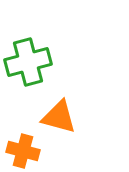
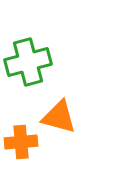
orange cross: moved 2 px left, 9 px up; rotated 20 degrees counterclockwise
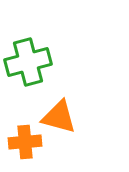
orange cross: moved 4 px right
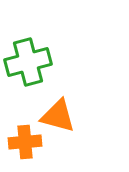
orange triangle: moved 1 px left, 1 px up
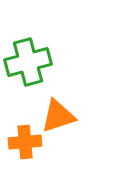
orange triangle: rotated 33 degrees counterclockwise
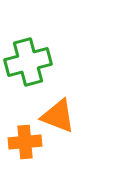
orange triangle: rotated 39 degrees clockwise
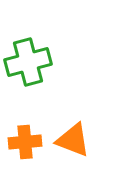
orange triangle: moved 15 px right, 24 px down
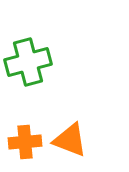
orange triangle: moved 3 px left
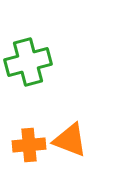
orange cross: moved 4 px right, 3 px down
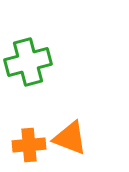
orange triangle: moved 2 px up
